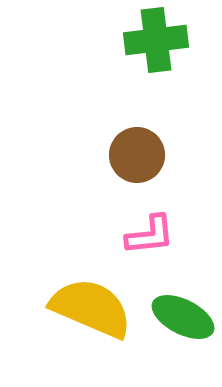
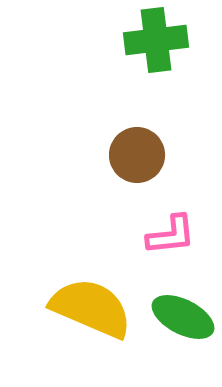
pink L-shape: moved 21 px right
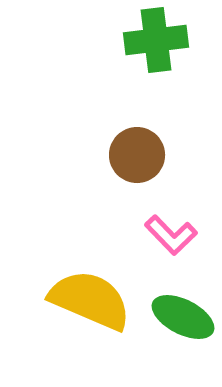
pink L-shape: rotated 52 degrees clockwise
yellow semicircle: moved 1 px left, 8 px up
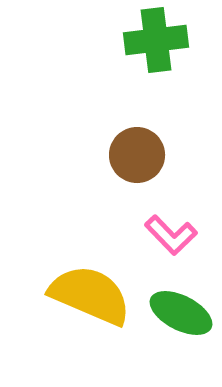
yellow semicircle: moved 5 px up
green ellipse: moved 2 px left, 4 px up
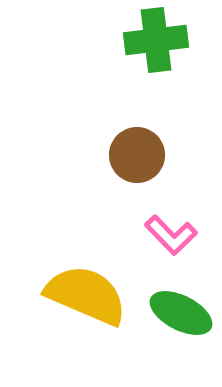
yellow semicircle: moved 4 px left
